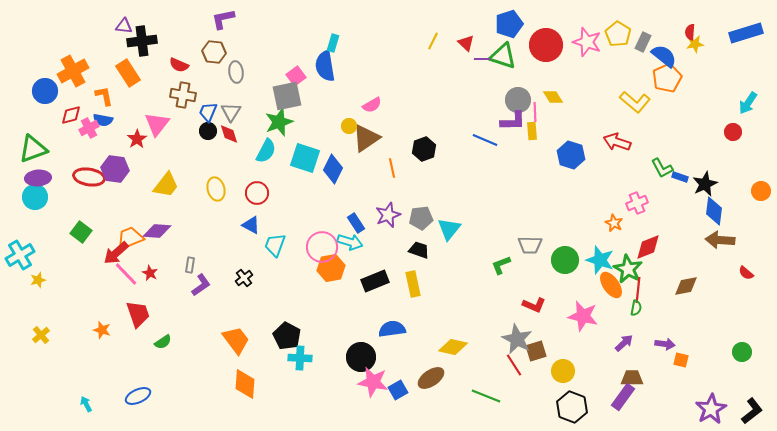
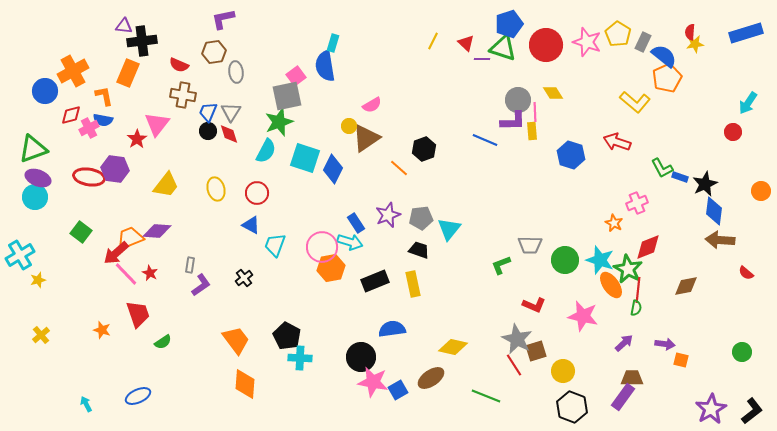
brown hexagon at (214, 52): rotated 15 degrees counterclockwise
green triangle at (503, 56): moved 8 px up
orange rectangle at (128, 73): rotated 56 degrees clockwise
yellow diamond at (553, 97): moved 4 px up
orange line at (392, 168): moved 7 px right; rotated 36 degrees counterclockwise
purple ellipse at (38, 178): rotated 25 degrees clockwise
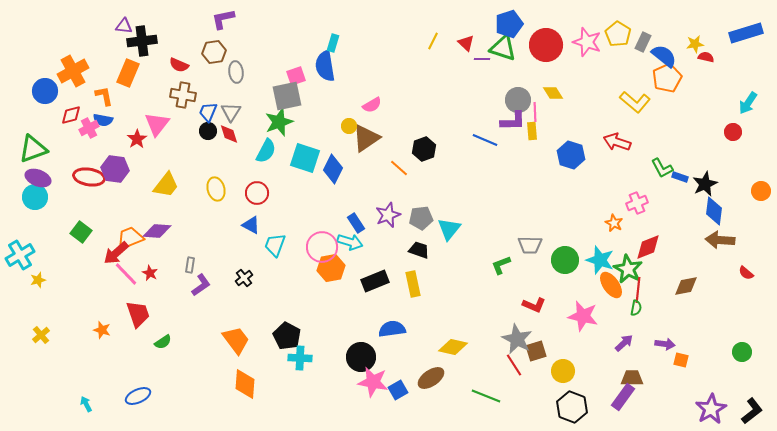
red semicircle at (690, 32): moved 16 px right, 25 px down; rotated 98 degrees clockwise
pink square at (296, 76): rotated 18 degrees clockwise
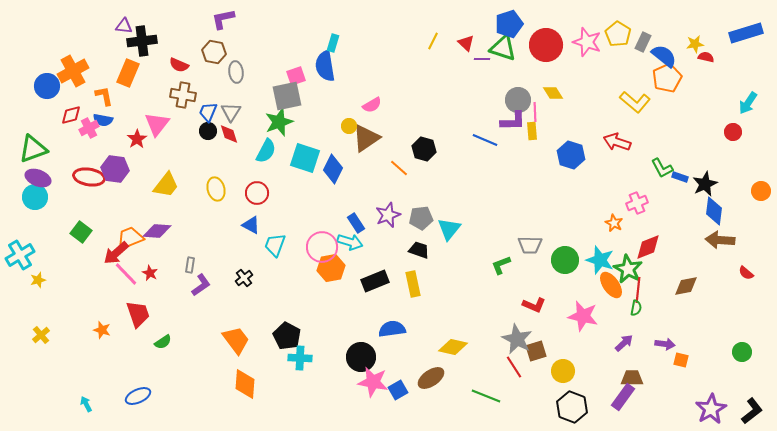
brown hexagon at (214, 52): rotated 20 degrees clockwise
blue circle at (45, 91): moved 2 px right, 5 px up
black hexagon at (424, 149): rotated 25 degrees counterclockwise
red line at (514, 365): moved 2 px down
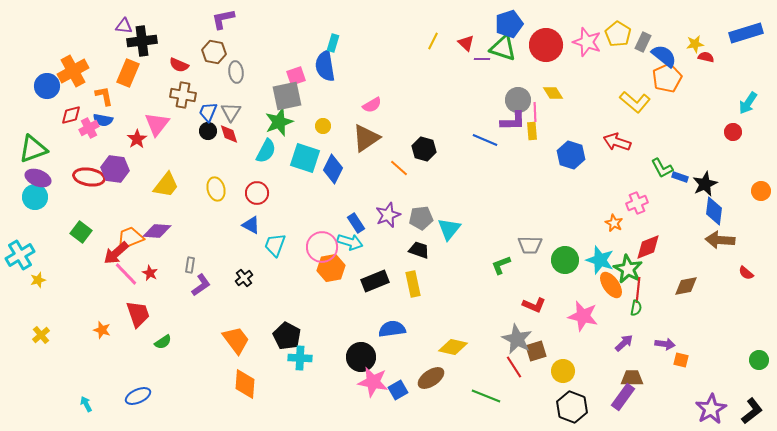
yellow circle at (349, 126): moved 26 px left
green circle at (742, 352): moved 17 px right, 8 px down
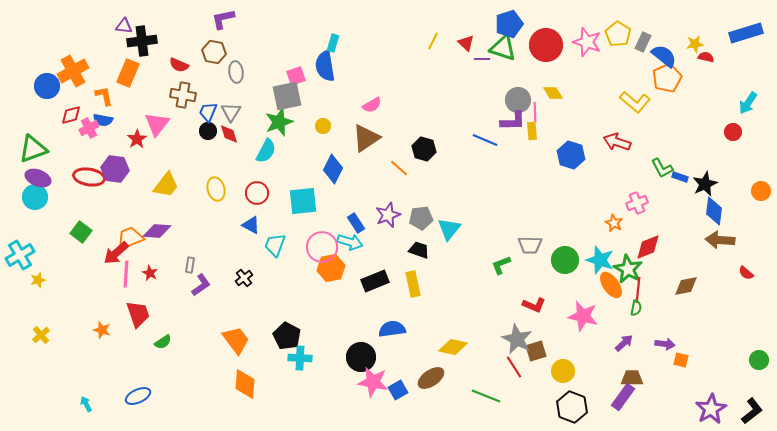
cyan square at (305, 158): moved 2 px left, 43 px down; rotated 24 degrees counterclockwise
pink line at (126, 274): rotated 48 degrees clockwise
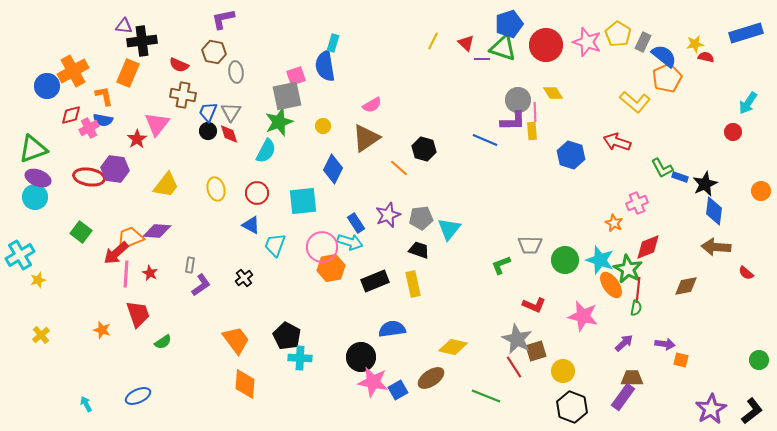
brown arrow at (720, 240): moved 4 px left, 7 px down
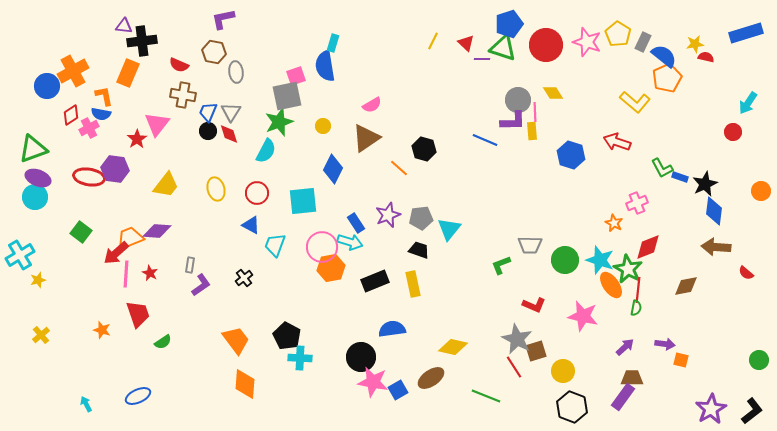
red diamond at (71, 115): rotated 20 degrees counterclockwise
blue semicircle at (103, 120): moved 2 px left, 6 px up
purple arrow at (624, 343): moved 1 px right, 4 px down
